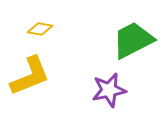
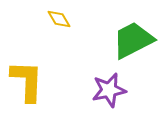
yellow diamond: moved 19 px right, 10 px up; rotated 50 degrees clockwise
yellow L-shape: moved 3 px left, 5 px down; rotated 66 degrees counterclockwise
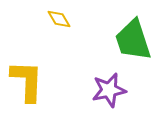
green trapezoid: rotated 81 degrees counterclockwise
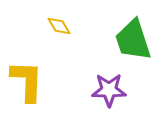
yellow diamond: moved 7 px down
purple star: rotated 12 degrees clockwise
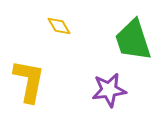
yellow L-shape: moved 2 px right; rotated 9 degrees clockwise
purple star: rotated 8 degrees counterclockwise
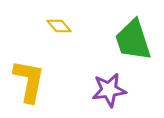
yellow diamond: rotated 10 degrees counterclockwise
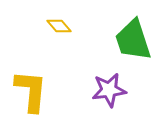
yellow L-shape: moved 2 px right, 10 px down; rotated 6 degrees counterclockwise
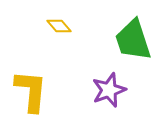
purple star: rotated 12 degrees counterclockwise
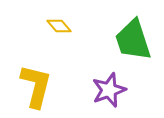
yellow L-shape: moved 5 px right, 5 px up; rotated 9 degrees clockwise
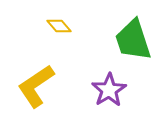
yellow L-shape: rotated 138 degrees counterclockwise
purple star: rotated 12 degrees counterclockwise
